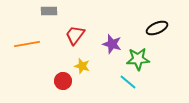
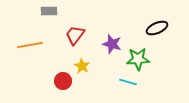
orange line: moved 3 px right, 1 px down
yellow star: rotated 14 degrees clockwise
cyan line: rotated 24 degrees counterclockwise
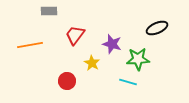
yellow star: moved 10 px right, 3 px up
red circle: moved 4 px right
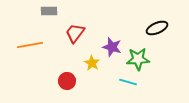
red trapezoid: moved 2 px up
purple star: moved 3 px down
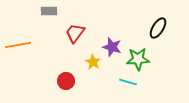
black ellipse: moved 1 px right; rotated 35 degrees counterclockwise
orange line: moved 12 px left
yellow star: moved 1 px right, 1 px up
red circle: moved 1 px left
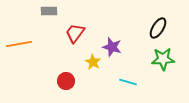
orange line: moved 1 px right, 1 px up
green star: moved 25 px right
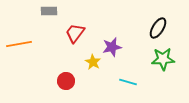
purple star: rotated 30 degrees counterclockwise
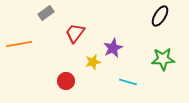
gray rectangle: moved 3 px left, 2 px down; rotated 35 degrees counterclockwise
black ellipse: moved 2 px right, 12 px up
purple star: moved 1 px right, 1 px down; rotated 12 degrees counterclockwise
yellow star: rotated 28 degrees clockwise
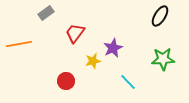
yellow star: moved 1 px up
cyan line: rotated 30 degrees clockwise
